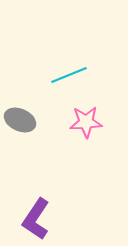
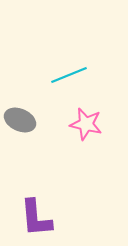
pink star: moved 2 px down; rotated 16 degrees clockwise
purple L-shape: moved 1 px up; rotated 39 degrees counterclockwise
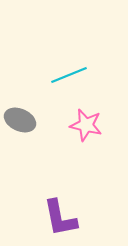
pink star: moved 1 px down
purple L-shape: moved 24 px right; rotated 6 degrees counterclockwise
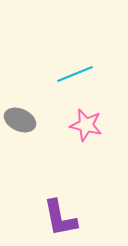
cyan line: moved 6 px right, 1 px up
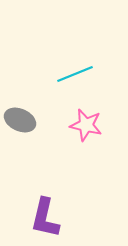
purple L-shape: moved 15 px left; rotated 24 degrees clockwise
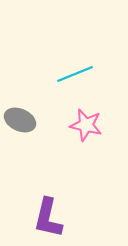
purple L-shape: moved 3 px right
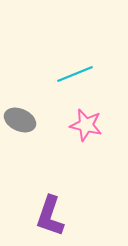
purple L-shape: moved 2 px right, 2 px up; rotated 6 degrees clockwise
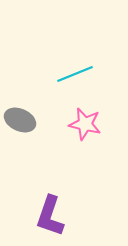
pink star: moved 1 px left, 1 px up
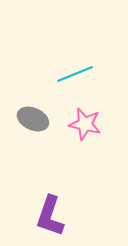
gray ellipse: moved 13 px right, 1 px up
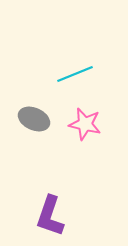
gray ellipse: moved 1 px right
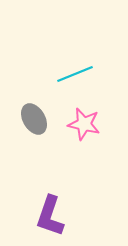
gray ellipse: rotated 36 degrees clockwise
pink star: moved 1 px left
